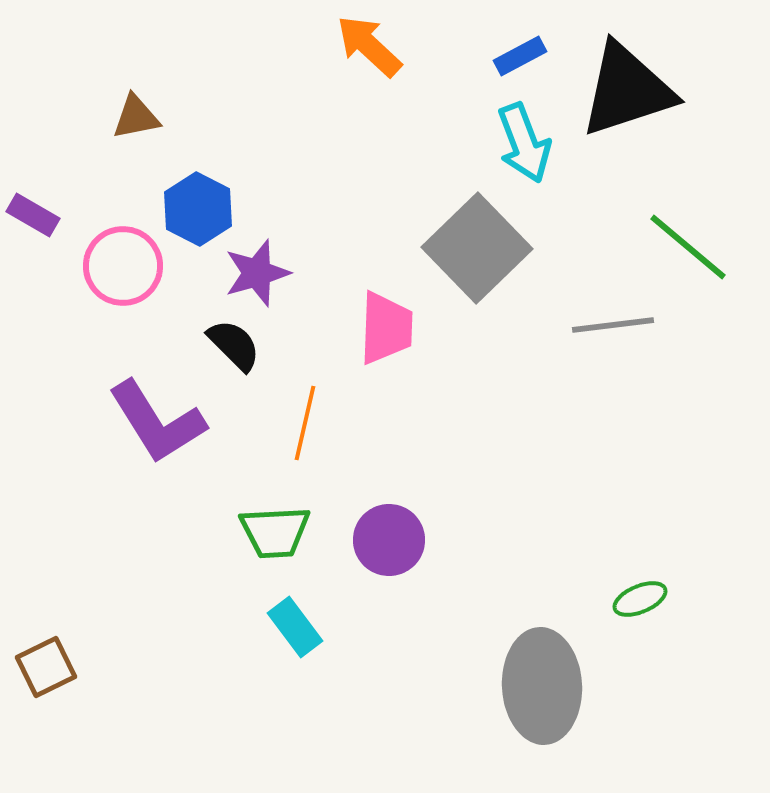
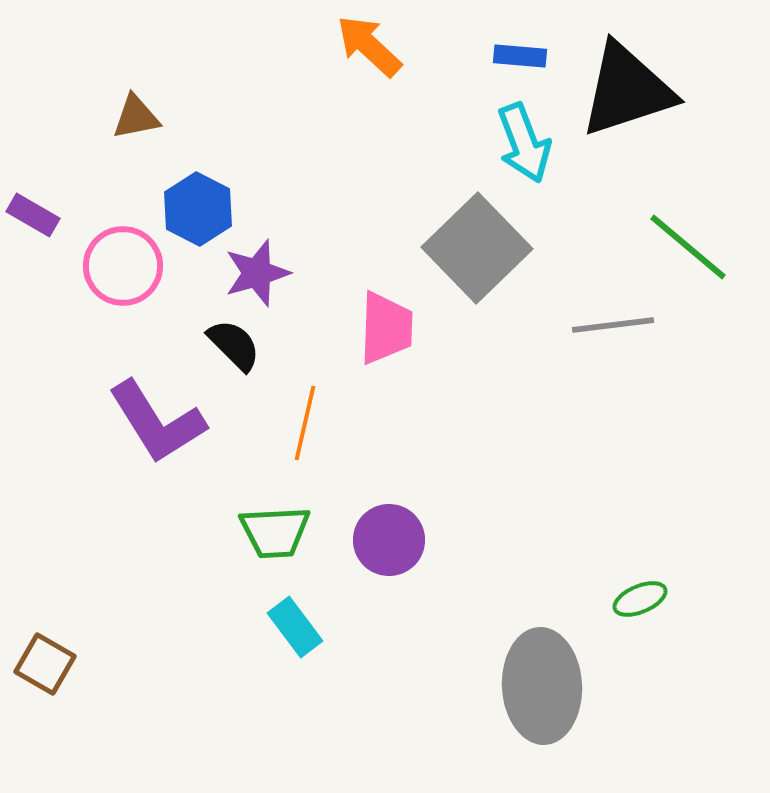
blue rectangle: rotated 33 degrees clockwise
brown square: moved 1 px left, 3 px up; rotated 34 degrees counterclockwise
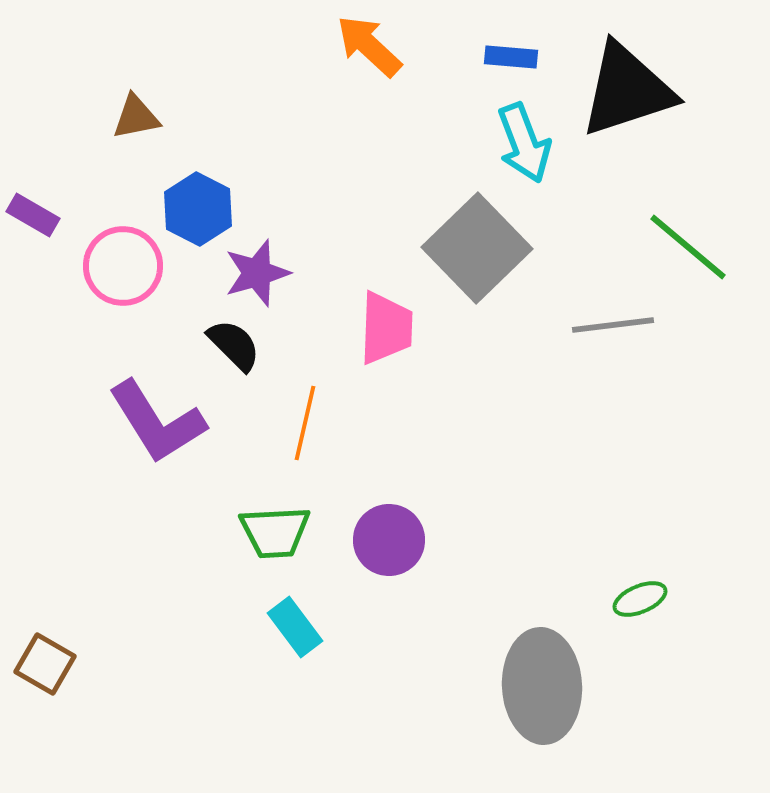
blue rectangle: moved 9 px left, 1 px down
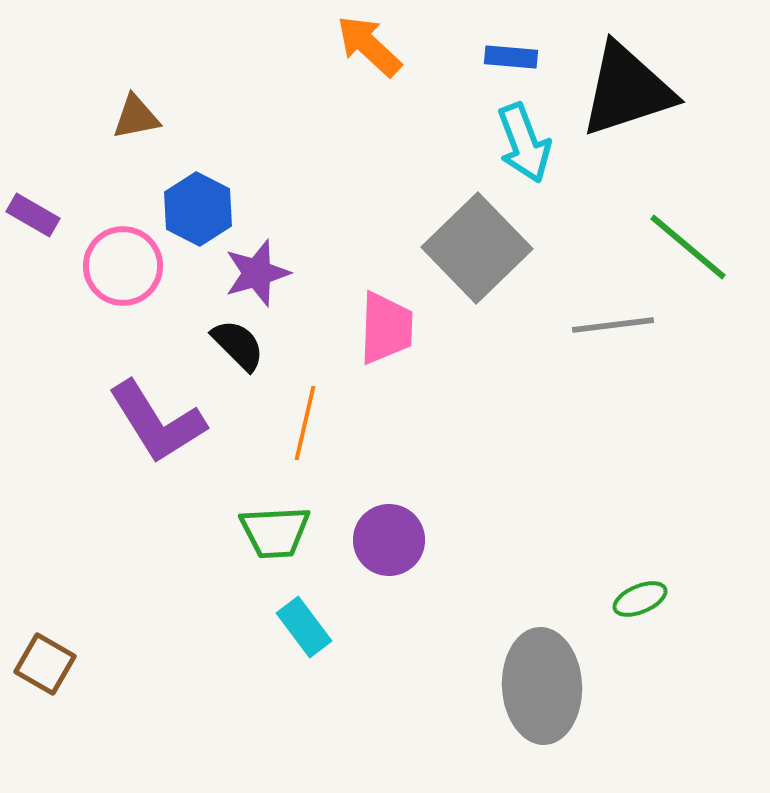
black semicircle: moved 4 px right
cyan rectangle: moved 9 px right
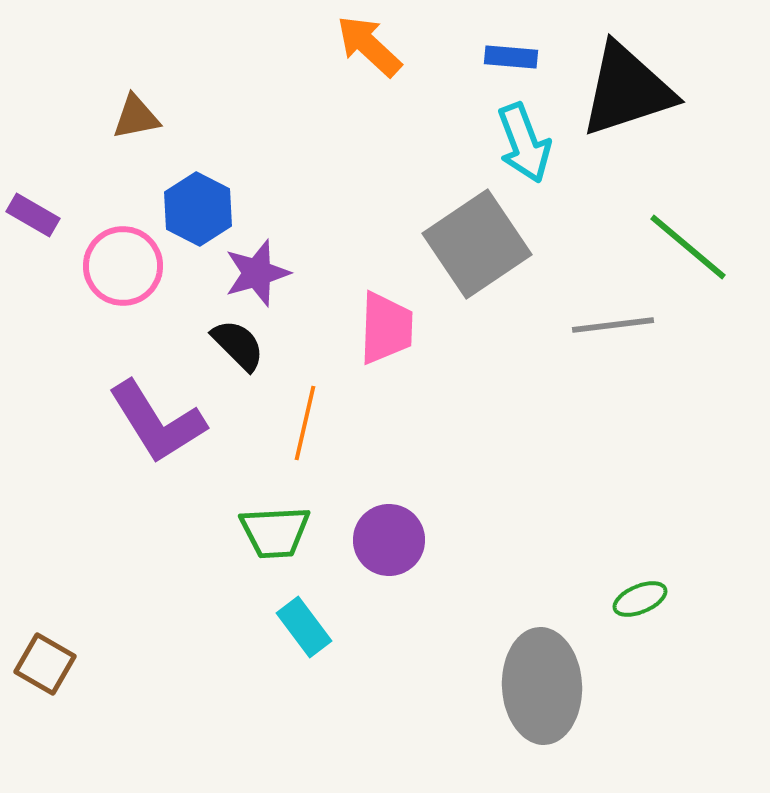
gray square: moved 4 px up; rotated 10 degrees clockwise
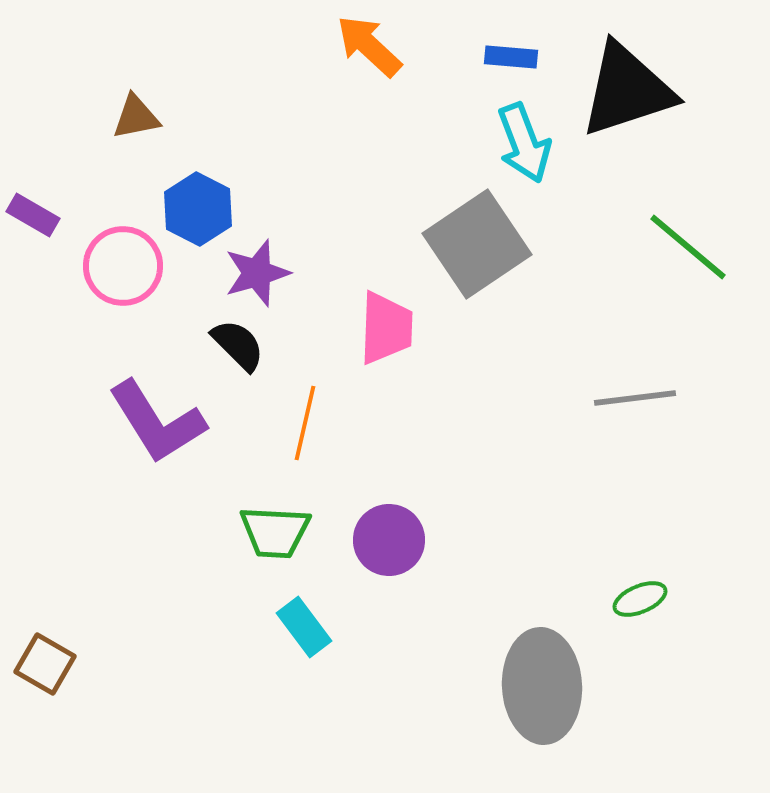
gray line: moved 22 px right, 73 px down
green trapezoid: rotated 6 degrees clockwise
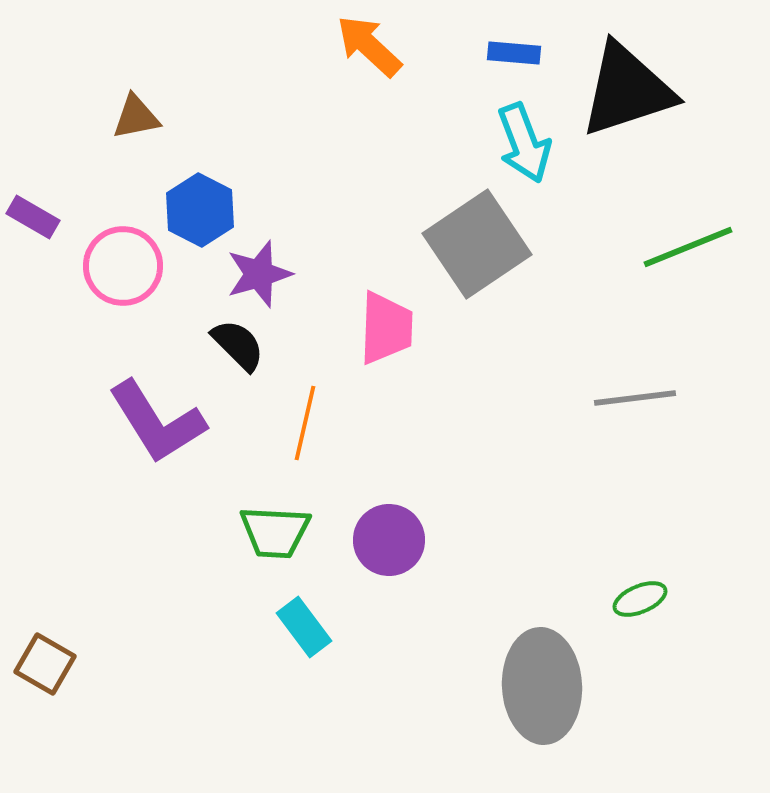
blue rectangle: moved 3 px right, 4 px up
blue hexagon: moved 2 px right, 1 px down
purple rectangle: moved 2 px down
green line: rotated 62 degrees counterclockwise
purple star: moved 2 px right, 1 px down
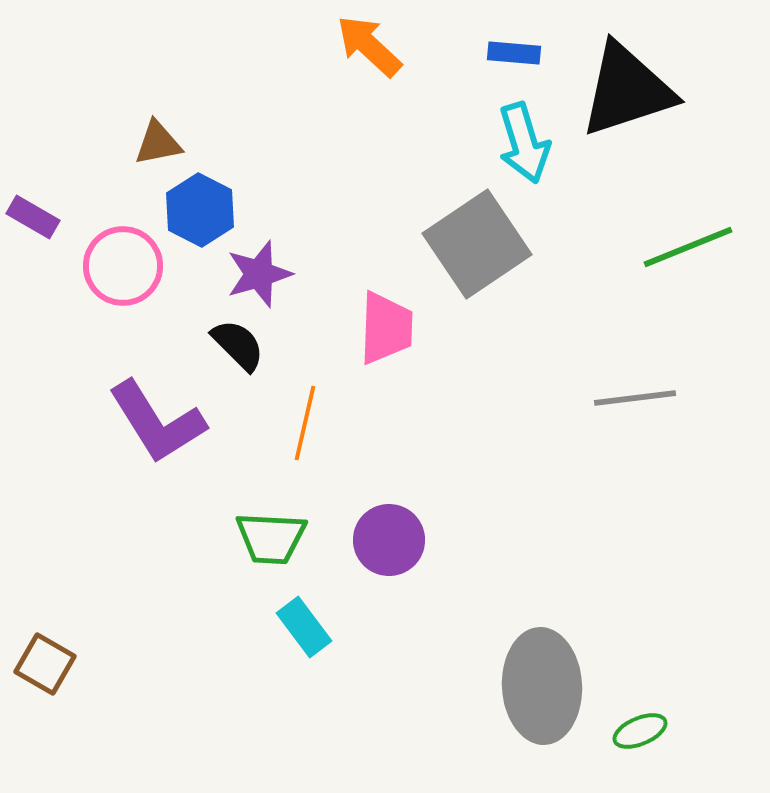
brown triangle: moved 22 px right, 26 px down
cyan arrow: rotated 4 degrees clockwise
green trapezoid: moved 4 px left, 6 px down
green ellipse: moved 132 px down
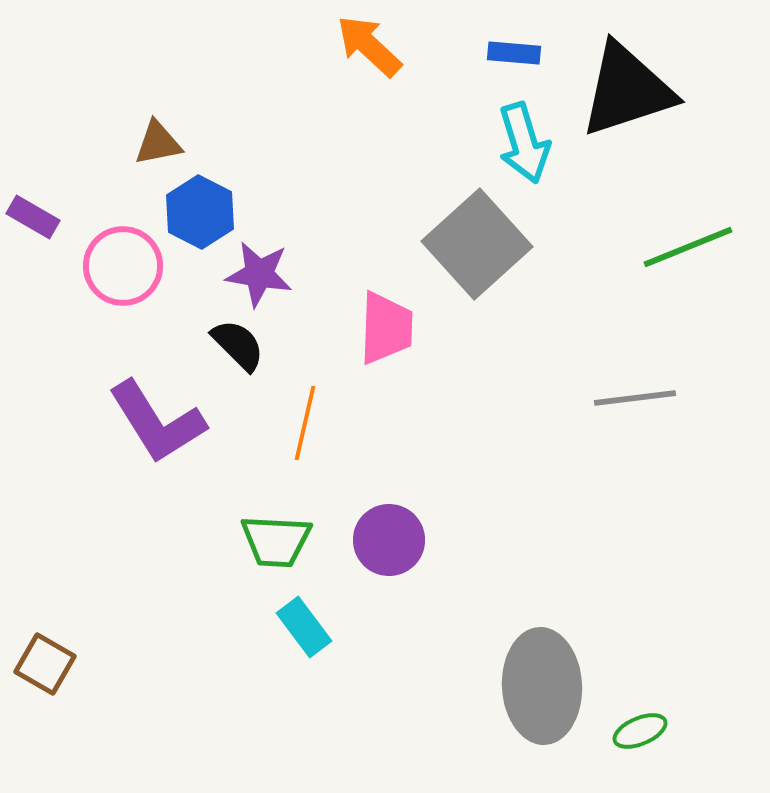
blue hexagon: moved 2 px down
gray square: rotated 8 degrees counterclockwise
purple star: rotated 26 degrees clockwise
green trapezoid: moved 5 px right, 3 px down
